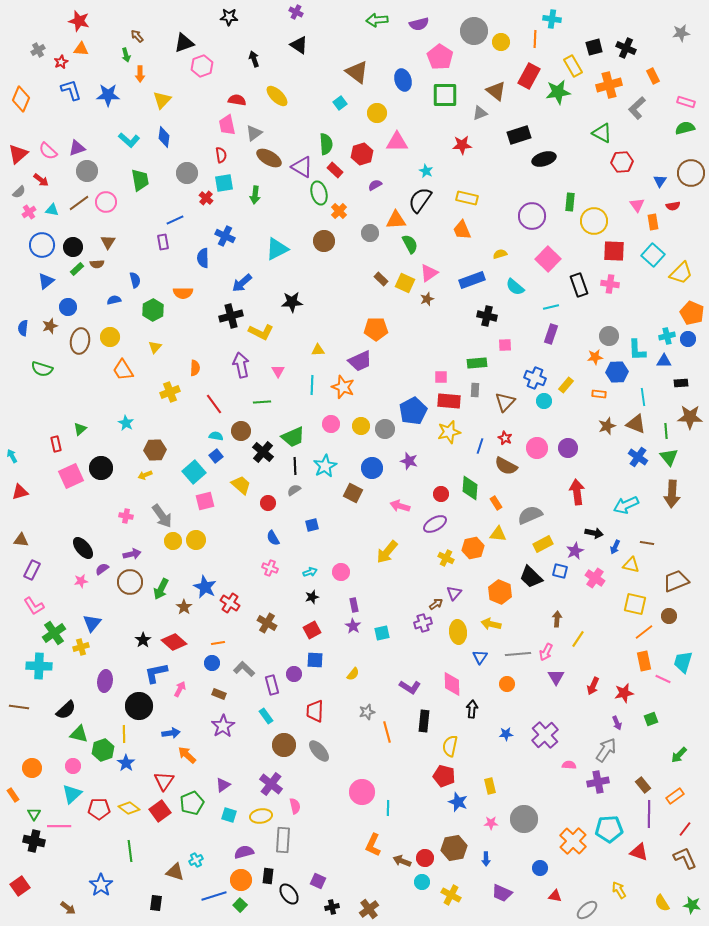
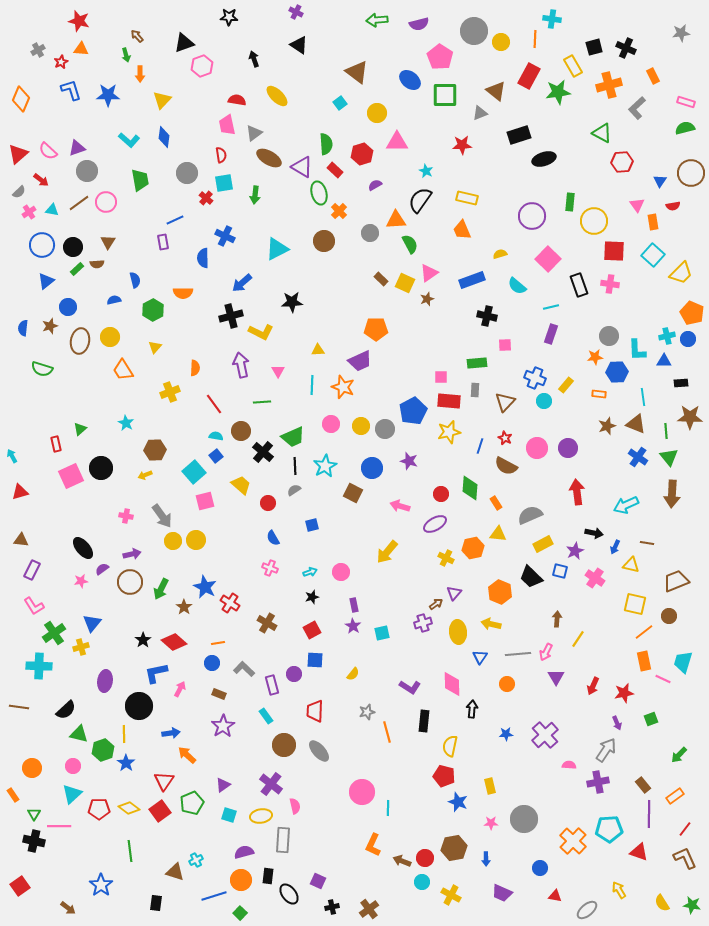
blue ellipse at (403, 80): moved 7 px right; rotated 35 degrees counterclockwise
cyan semicircle at (515, 287): moved 2 px right, 1 px up
green square at (240, 905): moved 8 px down
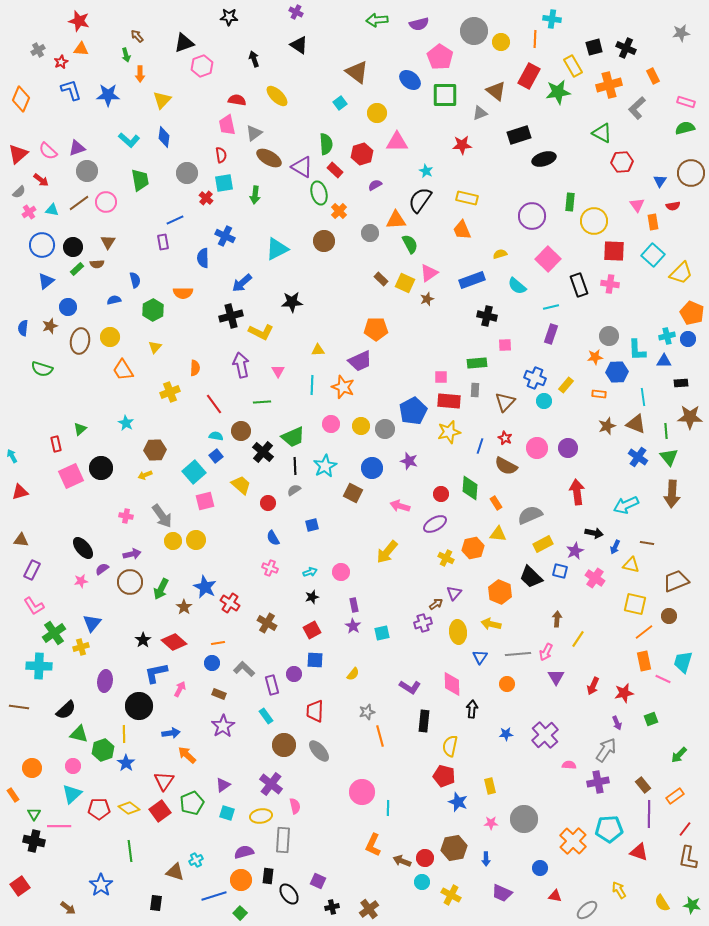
orange line at (387, 732): moved 7 px left, 4 px down
cyan square at (229, 815): moved 2 px left, 2 px up
brown L-shape at (685, 858): moved 3 px right; rotated 145 degrees counterclockwise
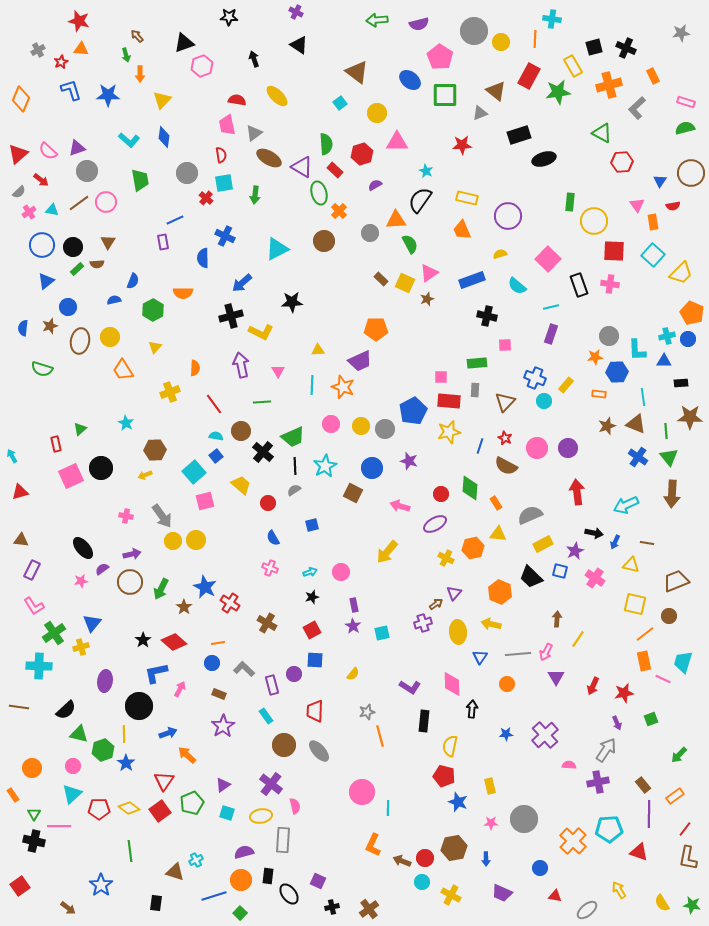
purple circle at (532, 216): moved 24 px left
blue semicircle at (135, 280): moved 2 px left, 1 px down; rotated 35 degrees clockwise
blue arrow at (615, 547): moved 5 px up
orange line at (644, 632): moved 1 px right, 2 px down
blue arrow at (171, 733): moved 3 px left; rotated 12 degrees counterclockwise
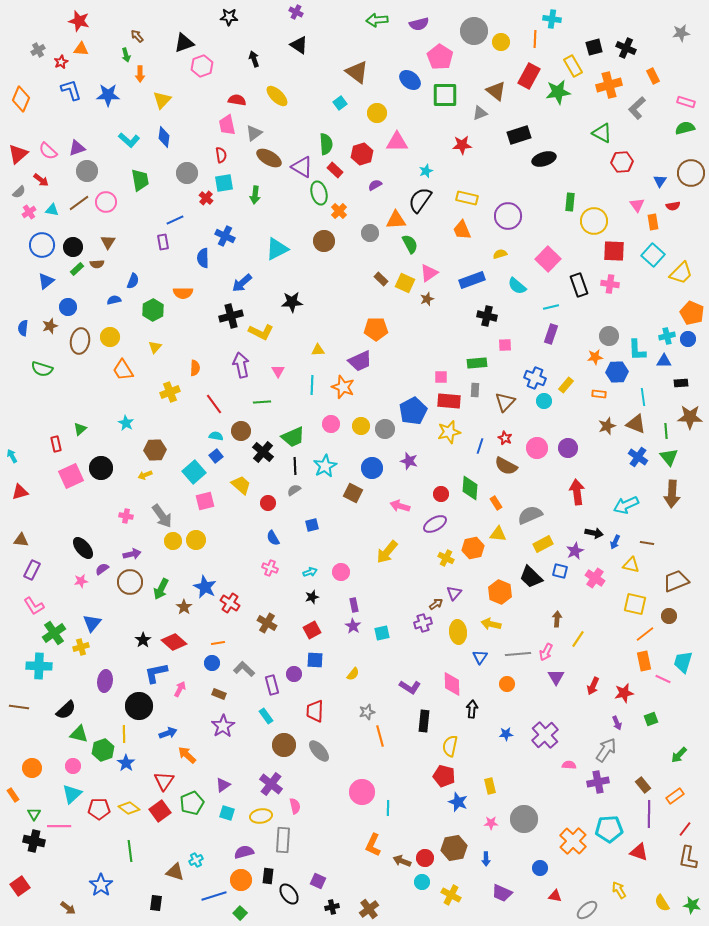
cyan star at (426, 171): rotated 24 degrees clockwise
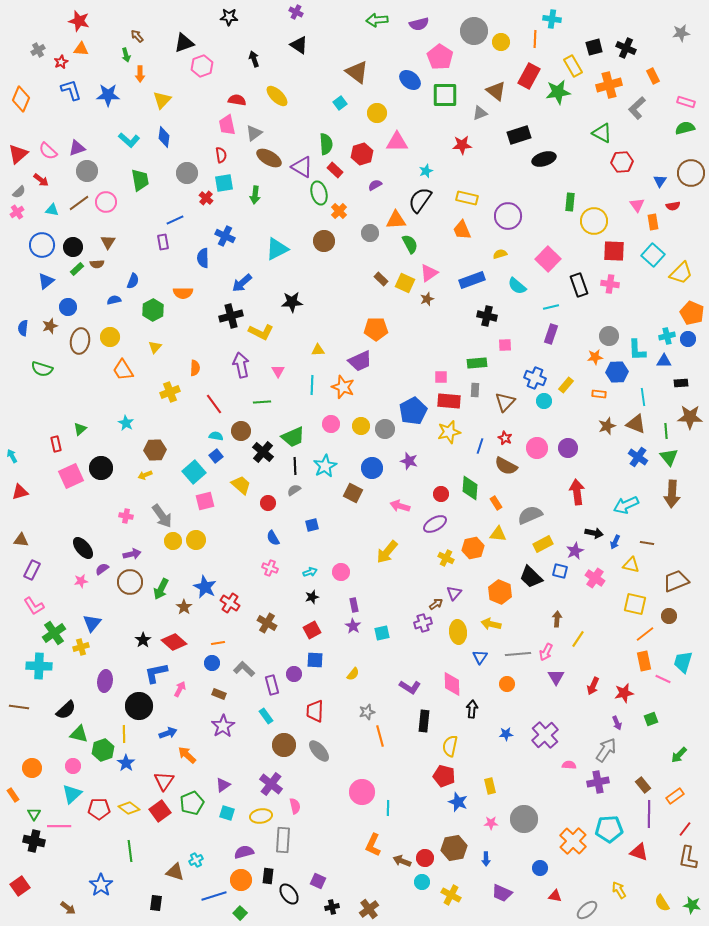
pink cross at (29, 212): moved 12 px left
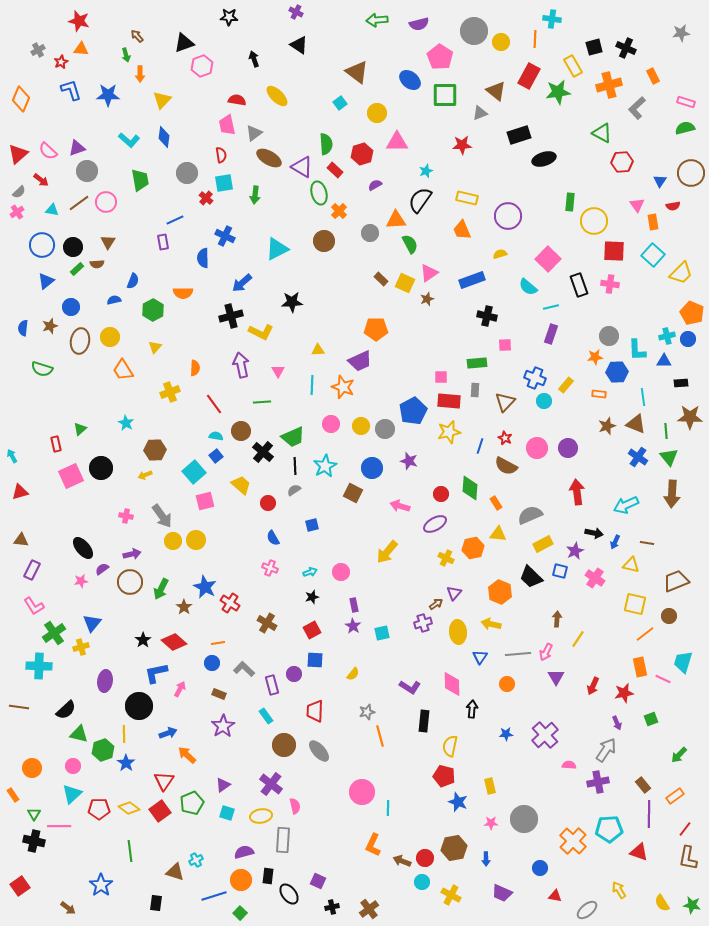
cyan semicircle at (517, 286): moved 11 px right, 1 px down
blue circle at (68, 307): moved 3 px right
orange rectangle at (644, 661): moved 4 px left, 6 px down
